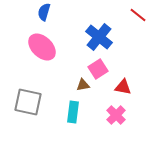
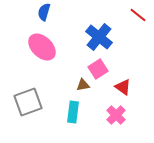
red triangle: rotated 24 degrees clockwise
gray square: rotated 32 degrees counterclockwise
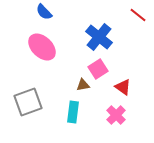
blue semicircle: rotated 60 degrees counterclockwise
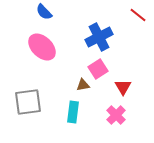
blue cross: rotated 24 degrees clockwise
red triangle: rotated 24 degrees clockwise
gray square: rotated 12 degrees clockwise
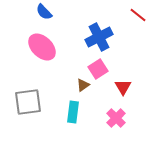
brown triangle: rotated 24 degrees counterclockwise
pink cross: moved 3 px down
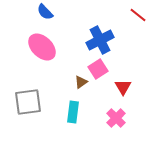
blue semicircle: moved 1 px right
blue cross: moved 1 px right, 3 px down
brown triangle: moved 2 px left, 3 px up
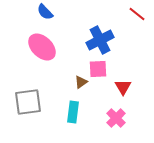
red line: moved 1 px left, 1 px up
pink square: rotated 30 degrees clockwise
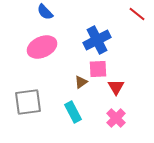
blue cross: moved 3 px left
pink ellipse: rotated 68 degrees counterclockwise
red triangle: moved 7 px left
cyan rectangle: rotated 35 degrees counterclockwise
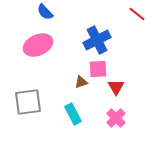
pink ellipse: moved 4 px left, 2 px up
brown triangle: rotated 16 degrees clockwise
cyan rectangle: moved 2 px down
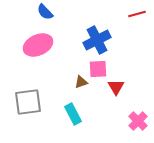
red line: rotated 54 degrees counterclockwise
pink cross: moved 22 px right, 3 px down
